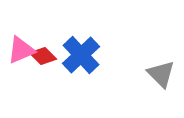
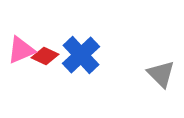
red diamond: moved 2 px right; rotated 20 degrees counterclockwise
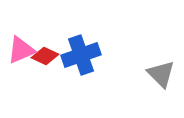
blue cross: rotated 24 degrees clockwise
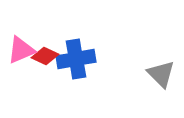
blue cross: moved 5 px left, 4 px down; rotated 9 degrees clockwise
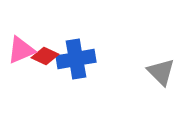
gray triangle: moved 2 px up
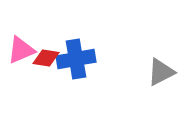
red diamond: moved 1 px right, 2 px down; rotated 16 degrees counterclockwise
gray triangle: rotated 48 degrees clockwise
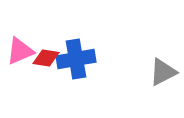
pink triangle: moved 1 px left, 1 px down
gray triangle: moved 2 px right
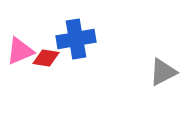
blue cross: moved 20 px up
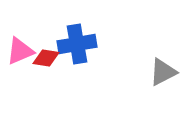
blue cross: moved 1 px right, 5 px down
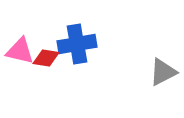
pink triangle: rotated 36 degrees clockwise
